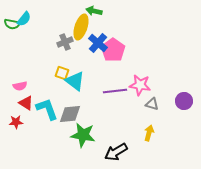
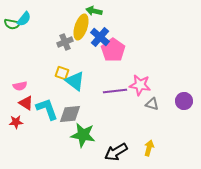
blue cross: moved 2 px right, 6 px up
yellow arrow: moved 15 px down
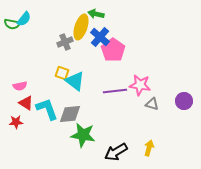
green arrow: moved 2 px right, 3 px down
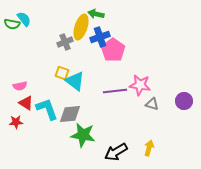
cyan semicircle: rotated 77 degrees counterclockwise
blue cross: rotated 30 degrees clockwise
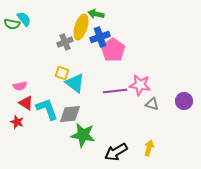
cyan triangle: moved 2 px down
red star: moved 1 px right; rotated 24 degrees clockwise
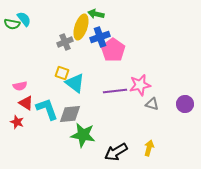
pink star: rotated 20 degrees counterclockwise
purple circle: moved 1 px right, 3 px down
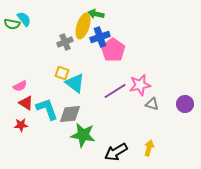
yellow ellipse: moved 2 px right, 1 px up
pink semicircle: rotated 16 degrees counterclockwise
purple line: rotated 25 degrees counterclockwise
red star: moved 4 px right, 3 px down; rotated 24 degrees counterclockwise
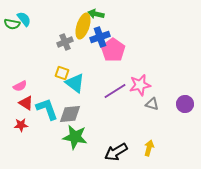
green star: moved 8 px left, 2 px down
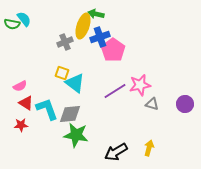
green star: moved 1 px right, 2 px up
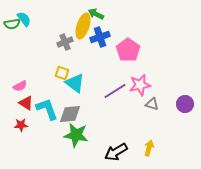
green arrow: rotated 14 degrees clockwise
green semicircle: rotated 21 degrees counterclockwise
pink pentagon: moved 15 px right
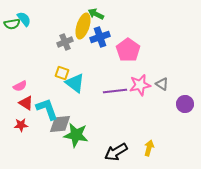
purple line: rotated 25 degrees clockwise
gray triangle: moved 10 px right, 20 px up; rotated 16 degrees clockwise
gray diamond: moved 10 px left, 10 px down
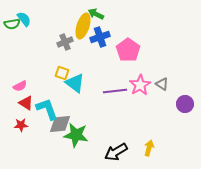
pink star: rotated 20 degrees counterclockwise
